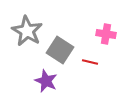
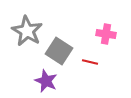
gray square: moved 1 px left, 1 px down
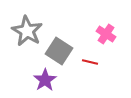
pink cross: rotated 24 degrees clockwise
purple star: moved 1 px left, 1 px up; rotated 15 degrees clockwise
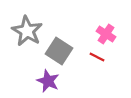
red line: moved 7 px right, 5 px up; rotated 14 degrees clockwise
purple star: moved 3 px right, 1 px down; rotated 15 degrees counterclockwise
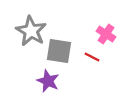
gray star: moved 4 px right
gray square: rotated 24 degrees counterclockwise
red line: moved 5 px left
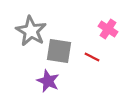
pink cross: moved 2 px right, 5 px up
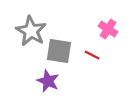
red line: moved 2 px up
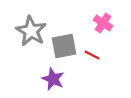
pink cross: moved 5 px left, 6 px up
gray square: moved 5 px right, 5 px up; rotated 20 degrees counterclockwise
purple star: moved 5 px right, 2 px up
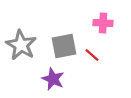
pink cross: rotated 30 degrees counterclockwise
gray star: moved 10 px left, 14 px down
red line: rotated 14 degrees clockwise
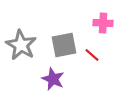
gray square: moved 1 px up
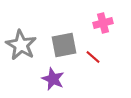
pink cross: rotated 18 degrees counterclockwise
red line: moved 1 px right, 2 px down
